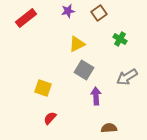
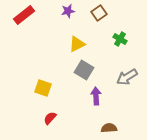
red rectangle: moved 2 px left, 3 px up
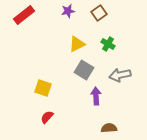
green cross: moved 12 px left, 5 px down
gray arrow: moved 7 px left, 2 px up; rotated 20 degrees clockwise
red semicircle: moved 3 px left, 1 px up
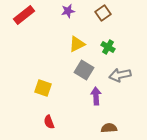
brown square: moved 4 px right
green cross: moved 3 px down
red semicircle: moved 2 px right, 5 px down; rotated 64 degrees counterclockwise
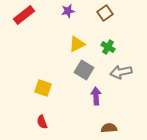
brown square: moved 2 px right
gray arrow: moved 1 px right, 3 px up
red semicircle: moved 7 px left
